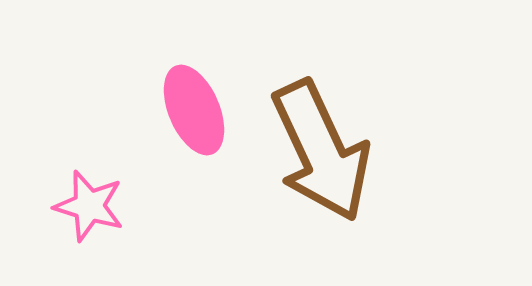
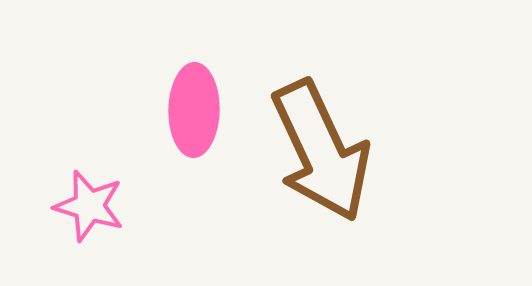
pink ellipse: rotated 24 degrees clockwise
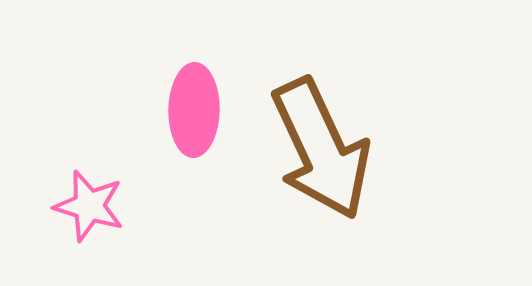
brown arrow: moved 2 px up
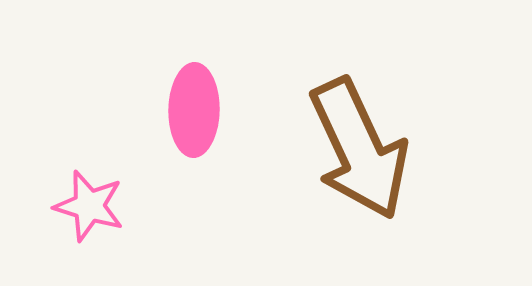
brown arrow: moved 38 px right
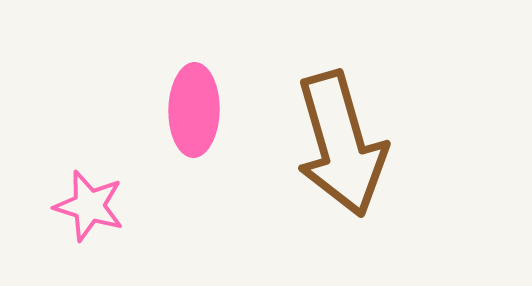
brown arrow: moved 18 px left, 5 px up; rotated 9 degrees clockwise
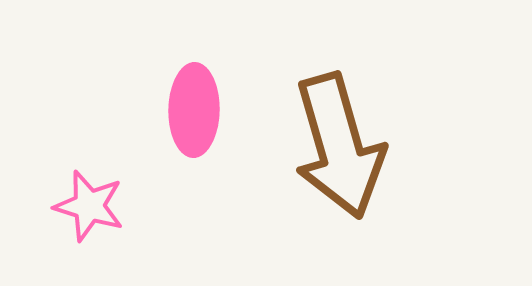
brown arrow: moved 2 px left, 2 px down
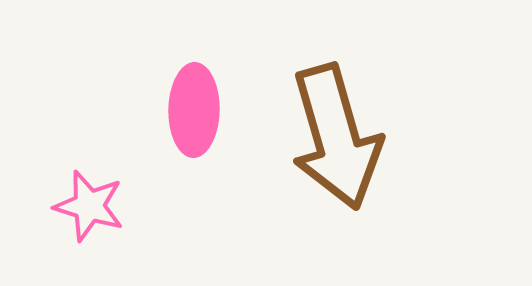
brown arrow: moved 3 px left, 9 px up
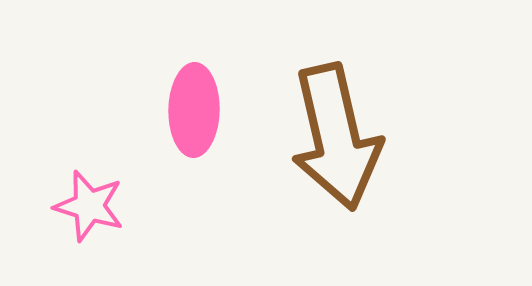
brown arrow: rotated 3 degrees clockwise
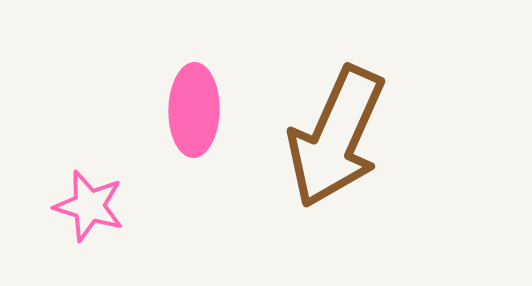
brown arrow: rotated 37 degrees clockwise
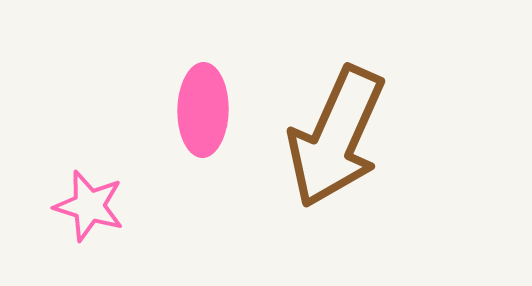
pink ellipse: moved 9 px right
